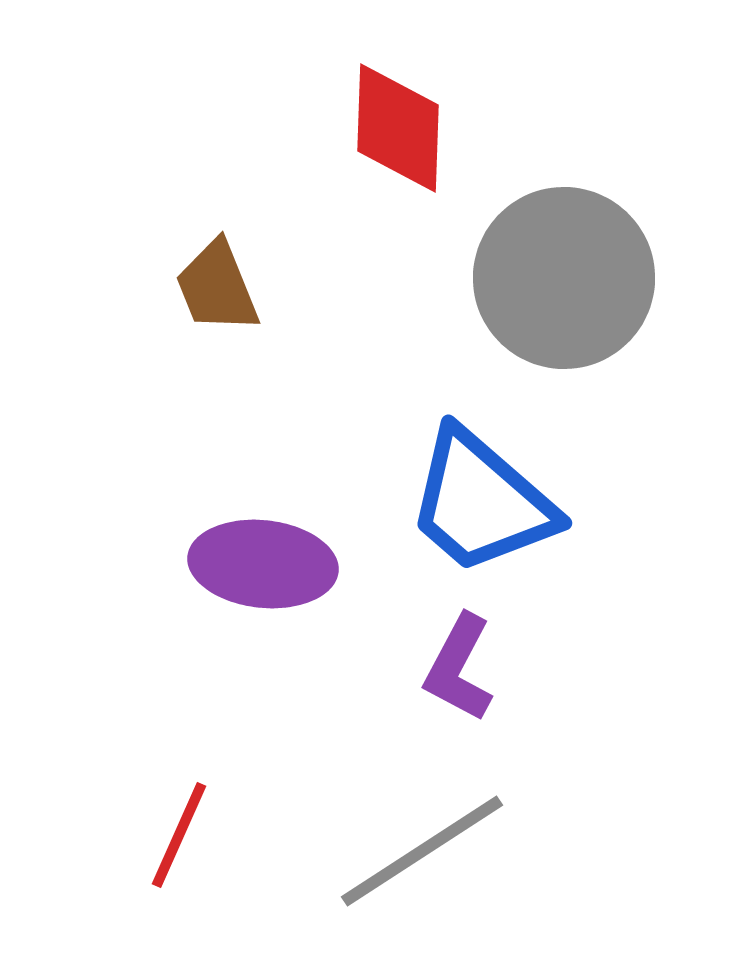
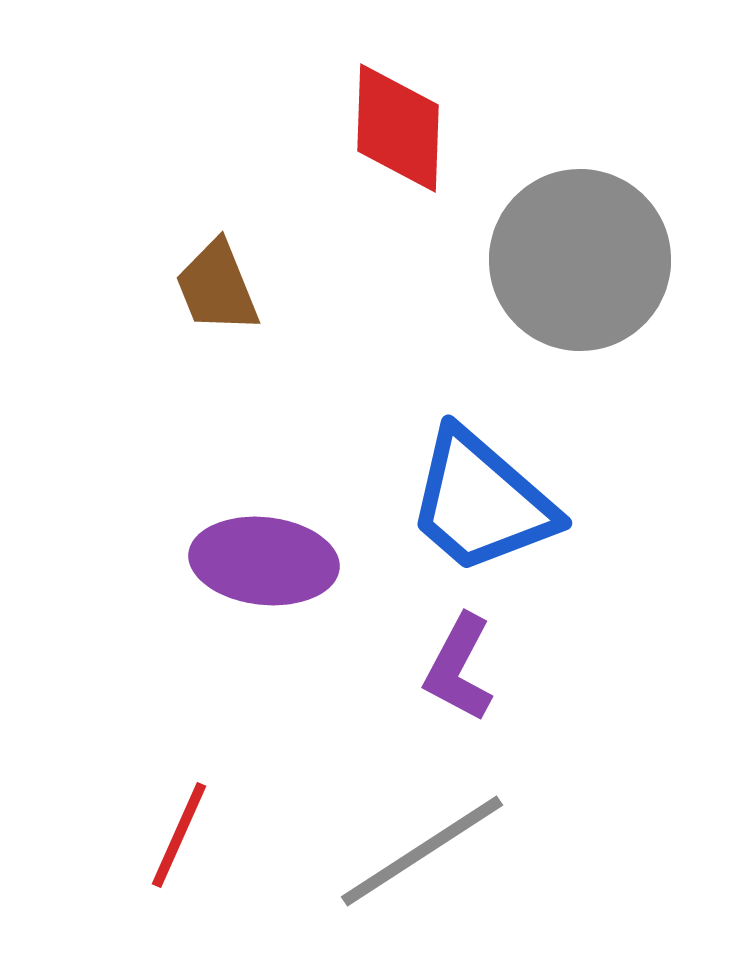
gray circle: moved 16 px right, 18 px up
purple ellipse: moved 1 px right, 3 px up
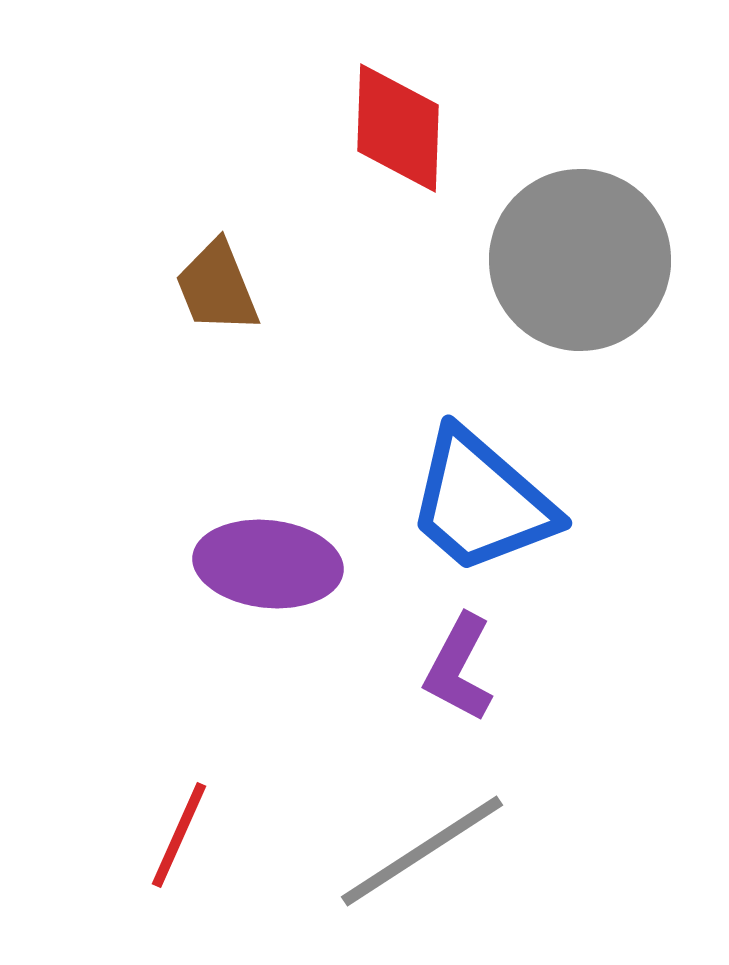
purple ellipse: moved 4 px right, 3 px down
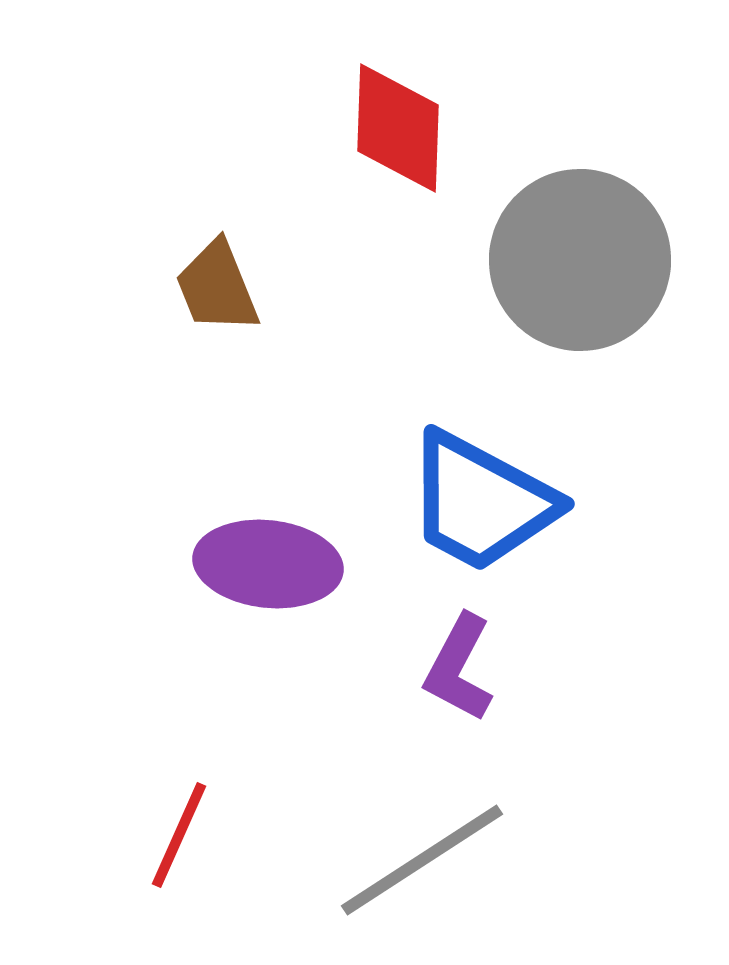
blue trapezoid: rotated 13 degrees counterclockwise
gray line: moved 9 px down
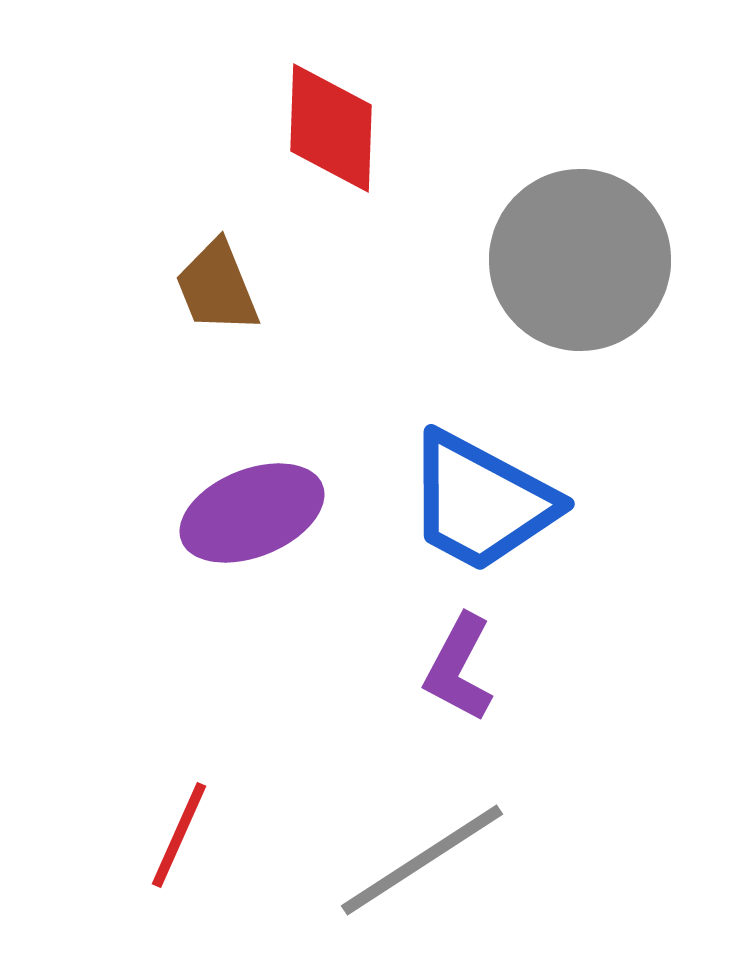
red diamond: moved 67 px left
purple ellipse: moved 16 px left, 51 px up; rotated 28 degrees counterclockwise
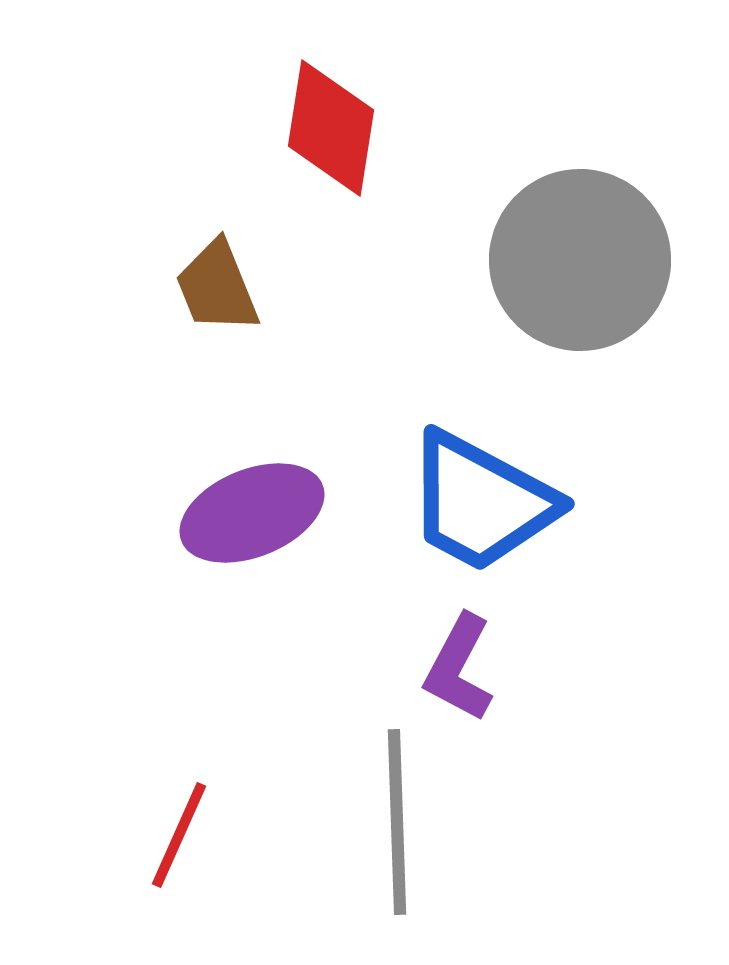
red diamond: rotated 7 degrees clockwise
gray line: moved 25 px left, 38 px up; rotated 59 degrees counterclockwise
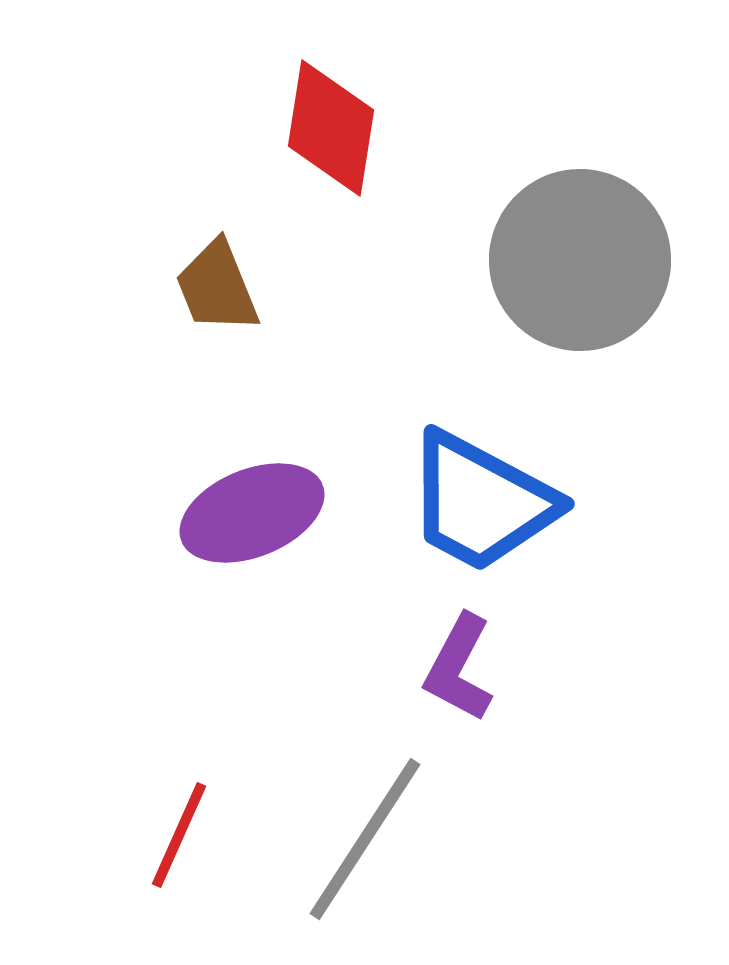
gray line: moved 32 px left, 17 px down; rotated 35 degrees clockwise
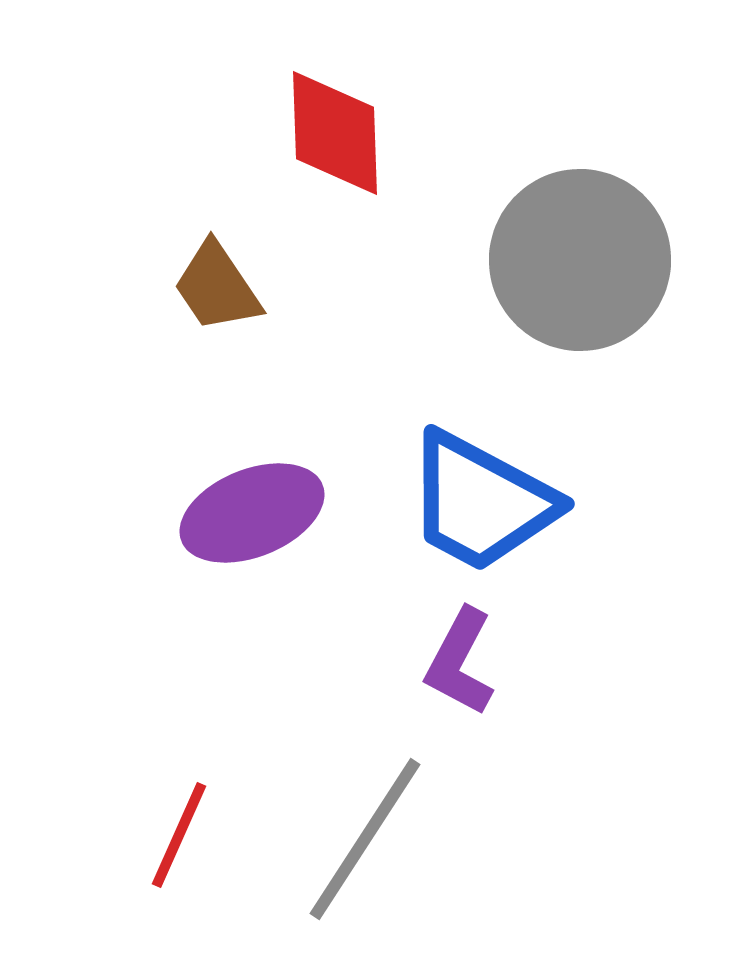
red diamond: moved 4 px right, 5 px down; rotated 11 degrees counterclockwise
brown trapezoid: rotated 12 degrees counterclockwise
purple L-shape: moved 1 px right, 6 px up
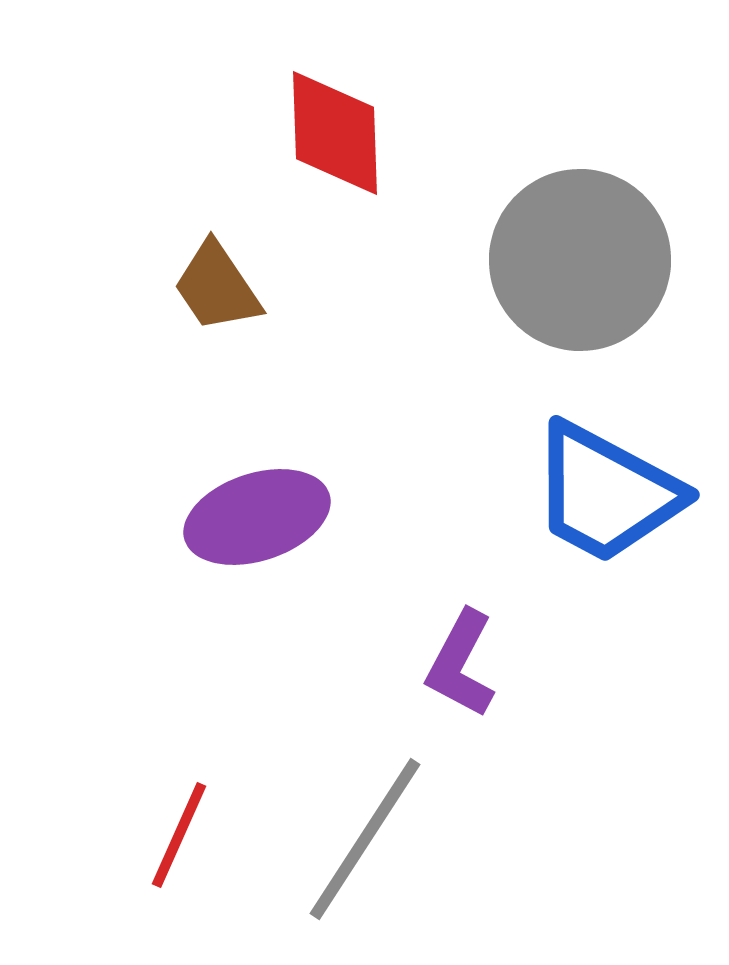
blue trapezoid: moved 125 px right, 9 px up
purple ellipse: moved 5 px right, 4 px down; rotated 4 degrees clockwise
purple L-shape: moved 1 px right, 2 px down
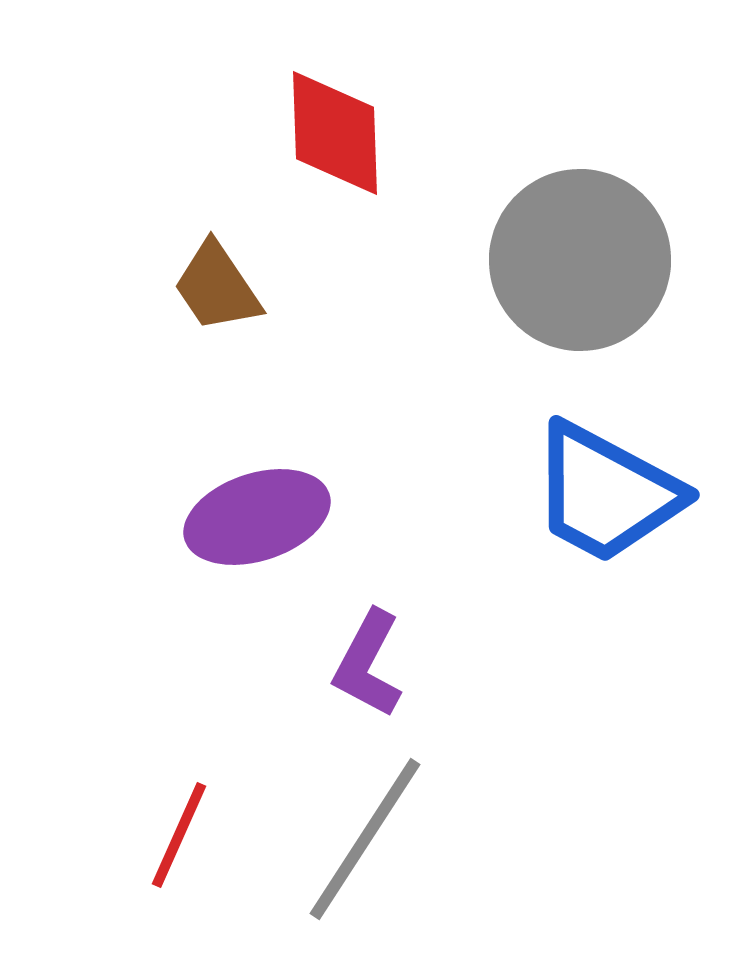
purple L-shape: moved 93 px left
